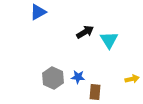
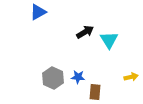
yellow arrow: moved 1 px left, 2 px up
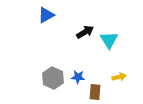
blue triangle: moved 8 px right, 3 px down
yellow arrow: moved 12 px left
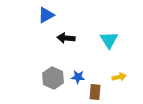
black arrow: moved 19 px left, 6 px down; rotated 144 degrees counterclockwise
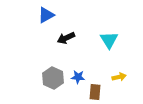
black arrow: rotated 30 degrees counterclockwise
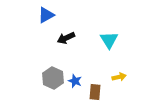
blue star: moved 3 px left, 4 px down; rotated 16 degrees clockwise
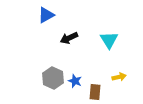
black arrow: moved 3 px right
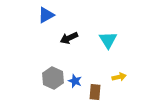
cyan triangle: moved 1 px left
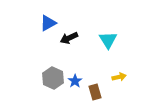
blue triangle: moved 2 px right, 8 px down
blue star: rotated 16 degrees clockwise
brown rectangle: rotated 21 degrees counterclockwise
